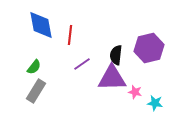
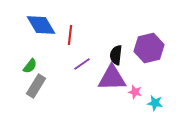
blue diamond: rotated 20 degrees counterclockwise
green semicircle: moved 4 px left, 1 px up
gray rectangle: moved 5 px up
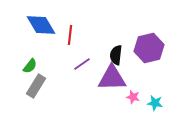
pink star: moved 2 px left, 5 px down
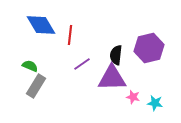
green semicircle: rotated 105 degrees counterclockwise
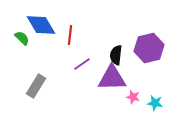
green semicircle: moved 8 px left, 28 px up; rotated 21 degrees clockwise
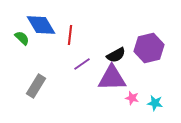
black semicircle: rotated 126 degrees counterclockwise
pink star: moved 1 px left, 1 px down
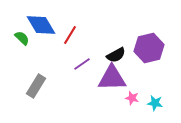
red line: rotated 24 degrees clockwise
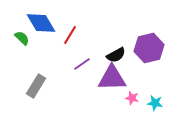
blue diamond: moved 2 px up
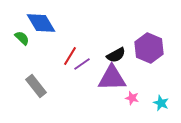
red line: moved 21 px down
purple hexagon: rotated 24 degrees counterclockwise
gray rectangle: rotated 70 degrees counterclockwise
cyan star: moved 6 px right; rotated 14 degrees clockwise
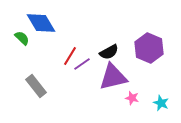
black semicircle: moved 7 px left, 3 px up
purple triangle: moved 1 px right, 1 px up; rotated 12 degrees counterclockwise
